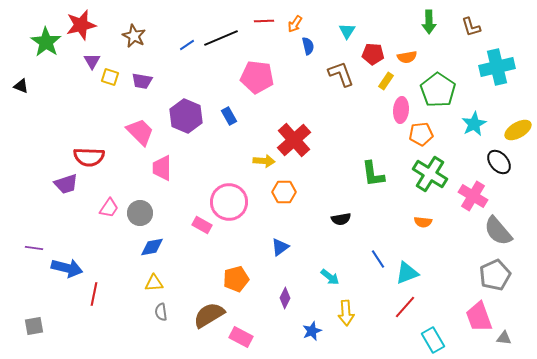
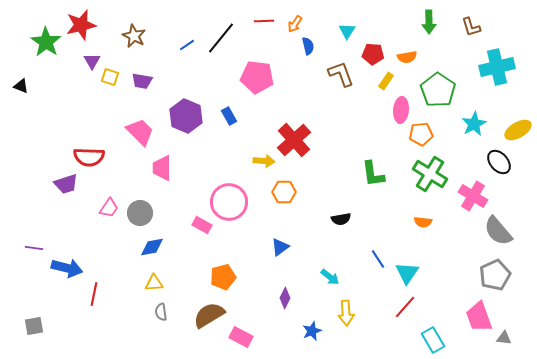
black line at (221, 38): rotated 28 degrees counterclockwise
cyan triangle at (407, 273): rotated 35 degrees counterclockwise
orange pentagon at (236, 279): moved 13 px left, 2 px up
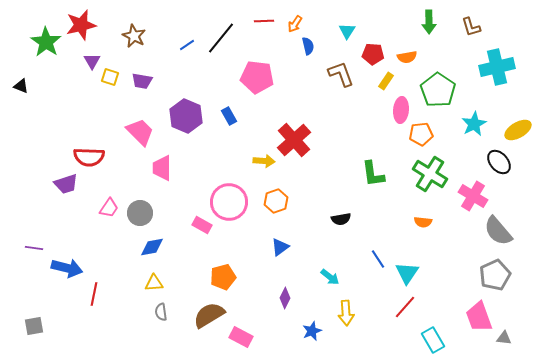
orange hexagon at (284, 192): moved 8 px left, 9 px down; rotated 20 degrees counterclockwise
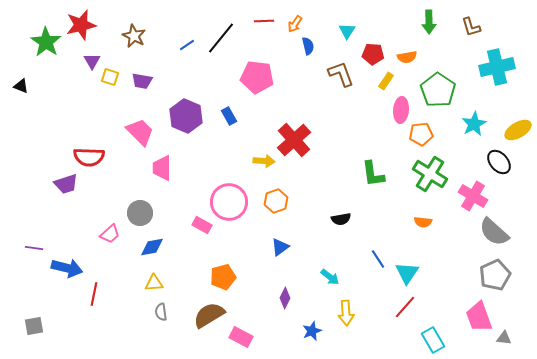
pink trapezoid at (109, 208): moved 1 px right, 26 px down; rotated 15 degrees clockwise
gray semicircle at (498, 231): moved 4 px left, 1 px down; rotated 8 degrees counterclockwise
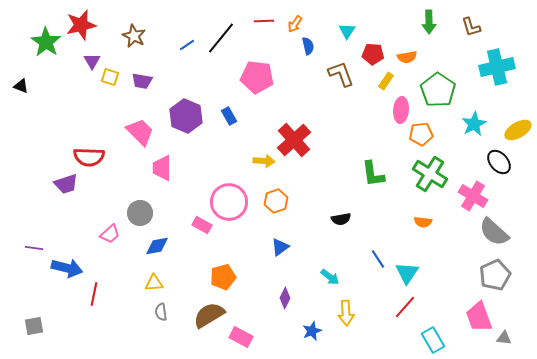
blue diamond at (152, 247): moved 5 px right, 1 px up
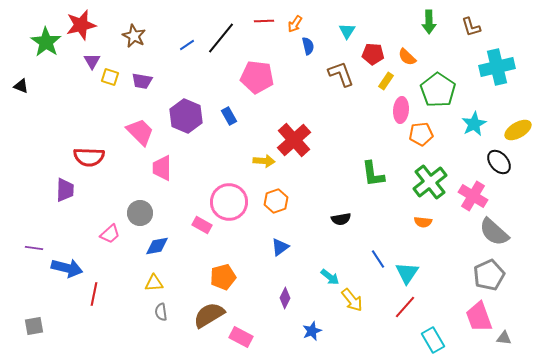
orange semicircle at (407, 57): rotated 54 degrees clockwise
green cross at (430, 174): moved 8 px down; rotated 20 degrees clockwise
purple trapezoid at (66, 184): moved 1 px left, 6 px down; rotated 70 degrees counterclockwise
gray pentagon at (495, 275): moved 6 px left
yellow arrow at (346, 313): moved 6 px right, 13 px up; rotated 35 degrees counterclockwise
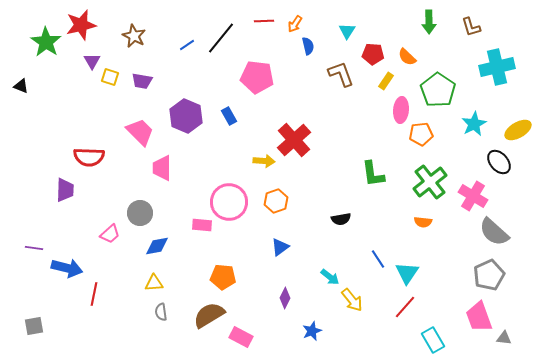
pink rectangle at (202, 225): rotated 24 degrees counterclockwise
orange pentagon at (223, 277): rotated 20 degrees clockwise
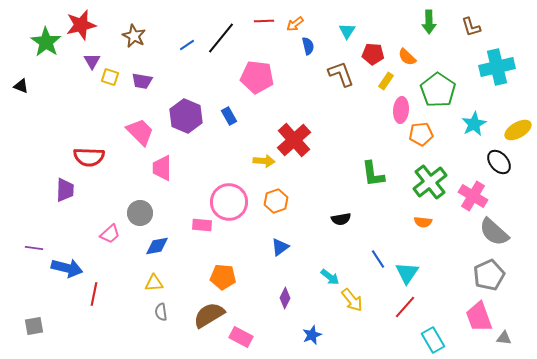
orange arrow at (295, 24): rotated 18 degrees clockwise
blue star at (312, 331): moved 4 px down
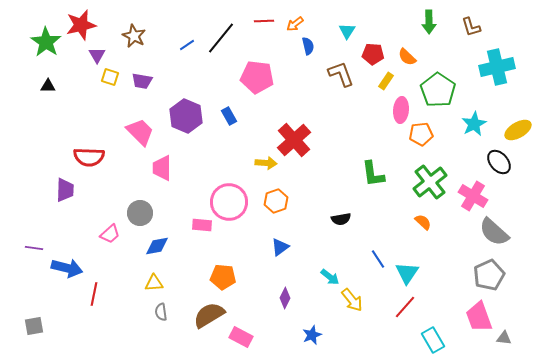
purple triangle at (92, 61): moved 5 px right, 6 px up
black triangle at (21, 86): moved 27 px right; rotated 21 degrees counterclockwise
yellow arrow at (264, 161): moved 2 px right, 2 px down
orange semicircle at (423, 222): rotated 144 degrees counterclockwise
